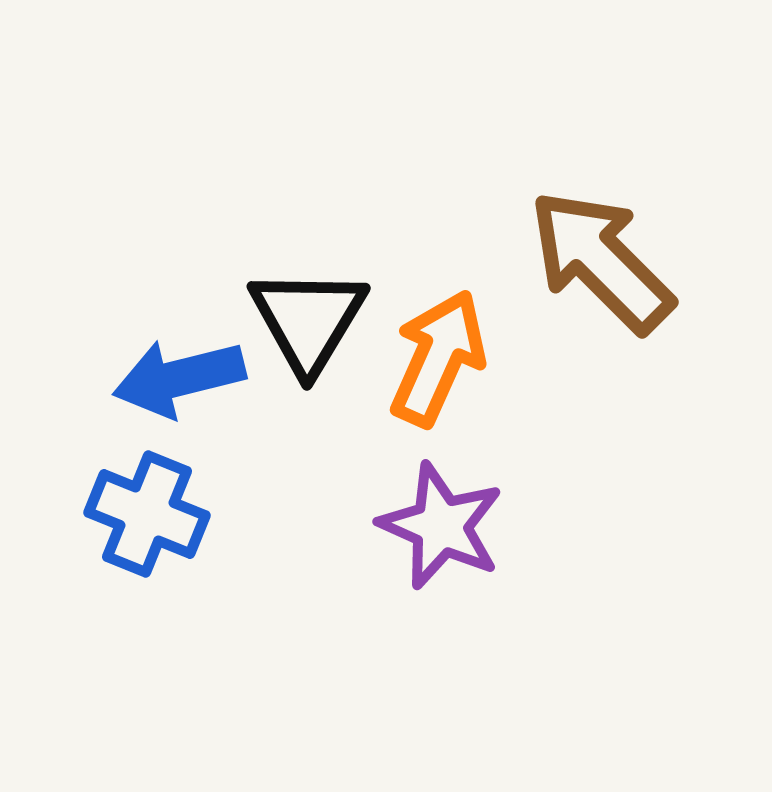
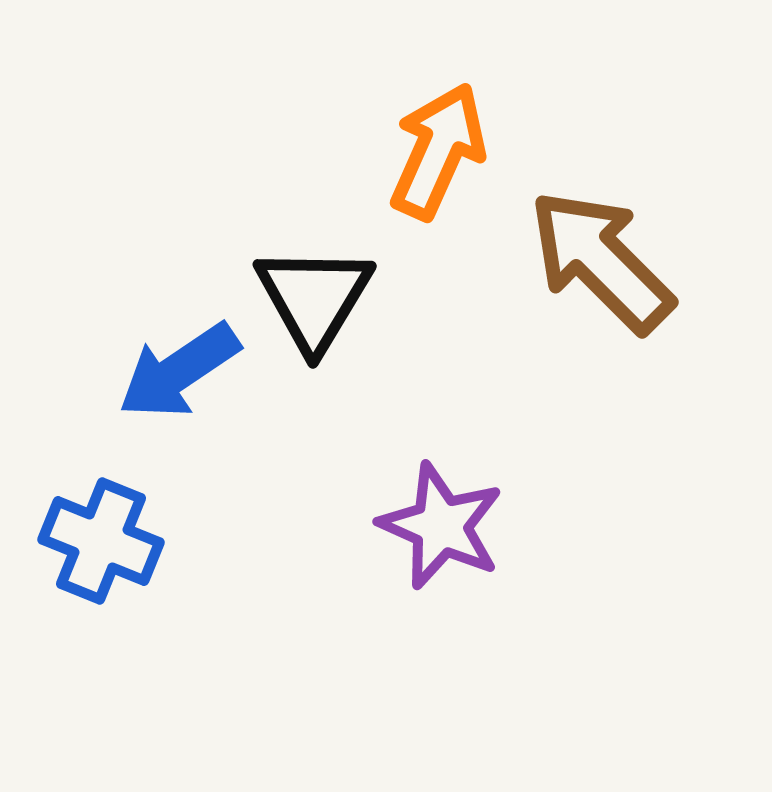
black triangle: moved 6 px right, 22 px up
orange arrow: moved 207 px up
blue arrow: moved 7 px up; rotated 20 degrees counterclockwise
blue cross: moved 46 px left, 27 px down
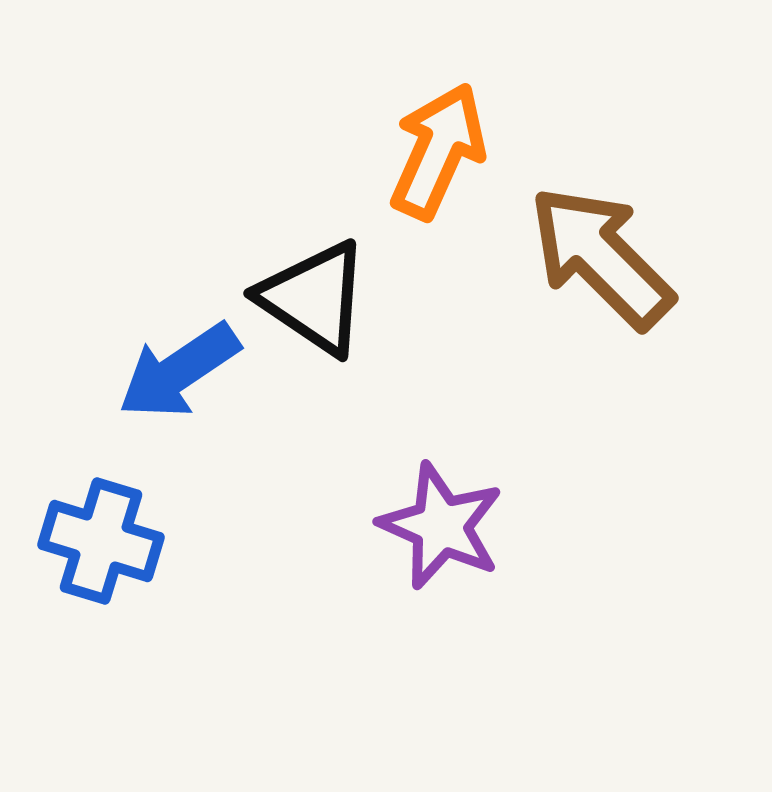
brown arrow: moved 4 px up
black triangle: rotated 27 degrees counterclockwise
blue cross: rotated 5 degrees counterclockwise
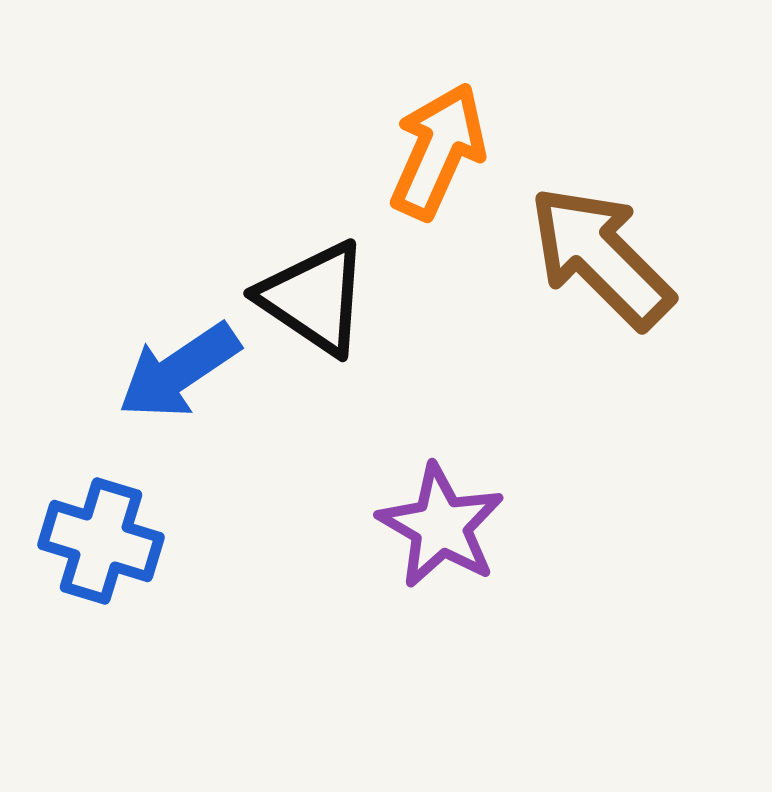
purple star: rotated 6 degrees clockwise
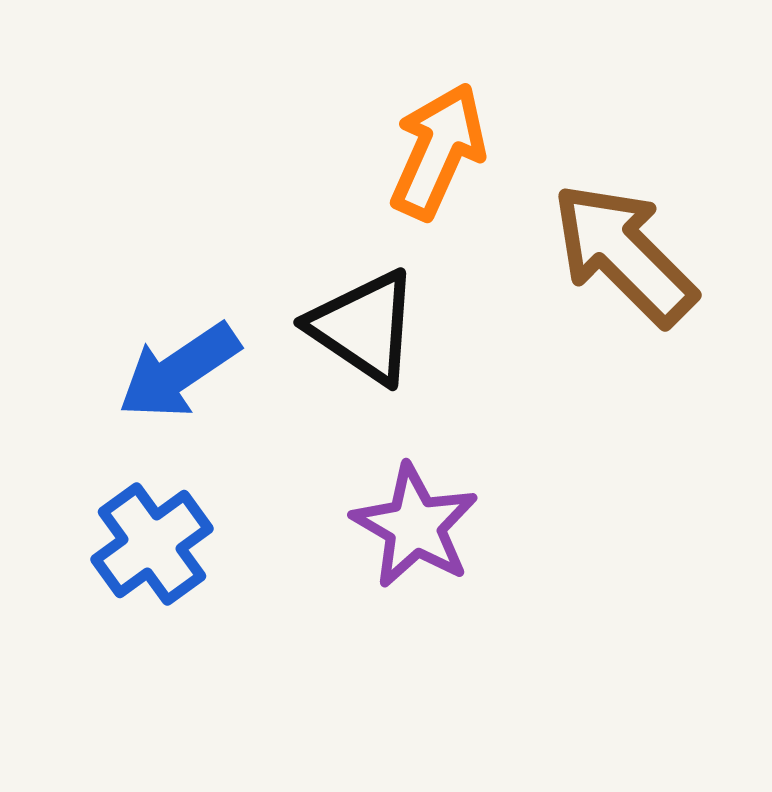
brown arrow: moved 23 px right, 3 px up
black triangle: moved 50 px right, 29 px down
purple star: moved 26 px left
blue cross: moved 51 px right, 3 px down; rotated 37 degrees clockwise
